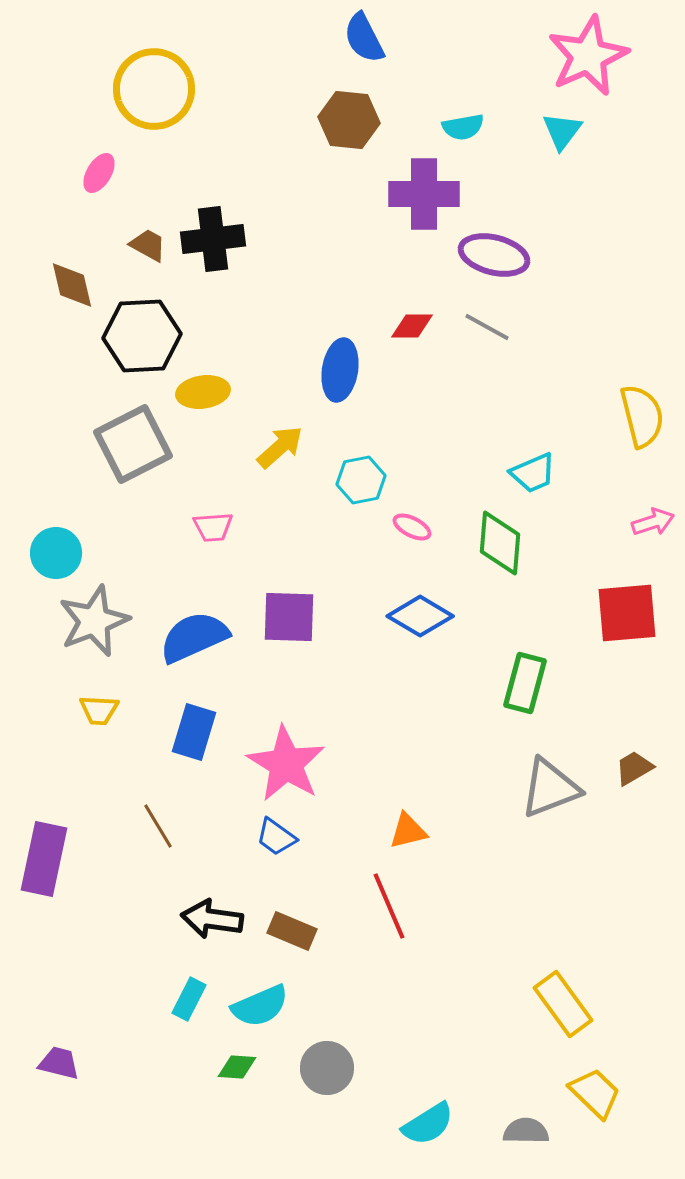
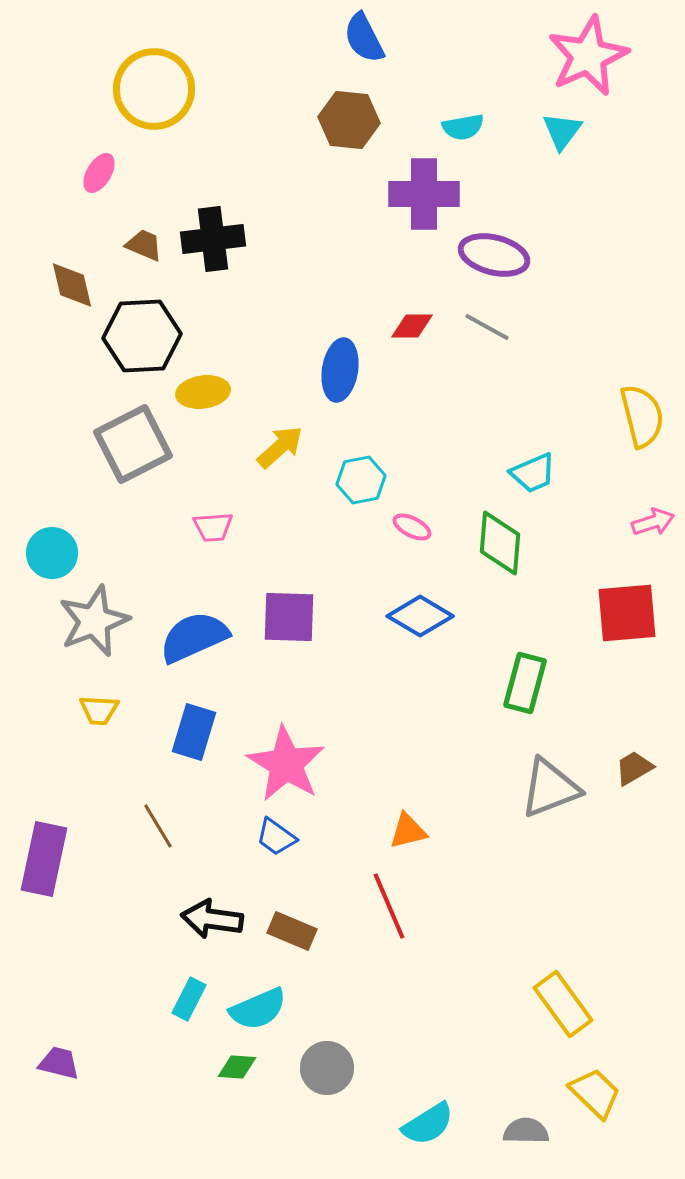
brown trapezoid at (148, 245): moved 4 px left; rotated 6 degrees counterclockwise
cyan circle at (56, 553): moved 4 px left
cyan semicircle at (260, 1006): moved 2 px left, 3 px down
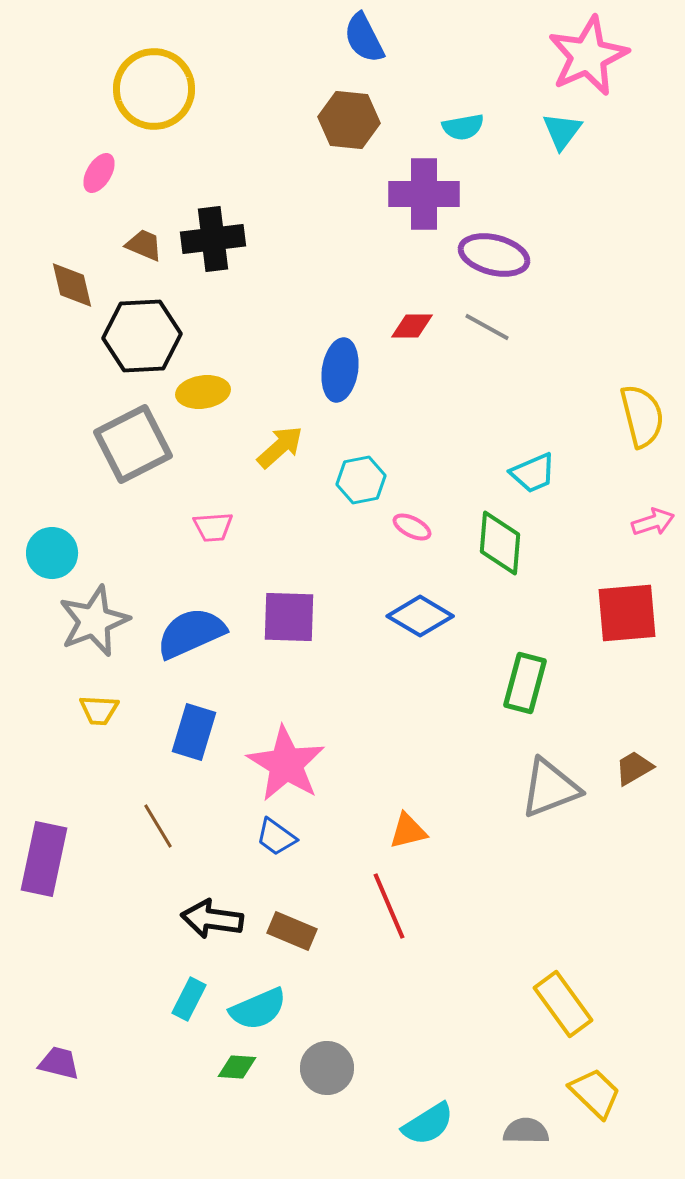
blue semicircle at (194, 637): moved 3 px left, 4 px up
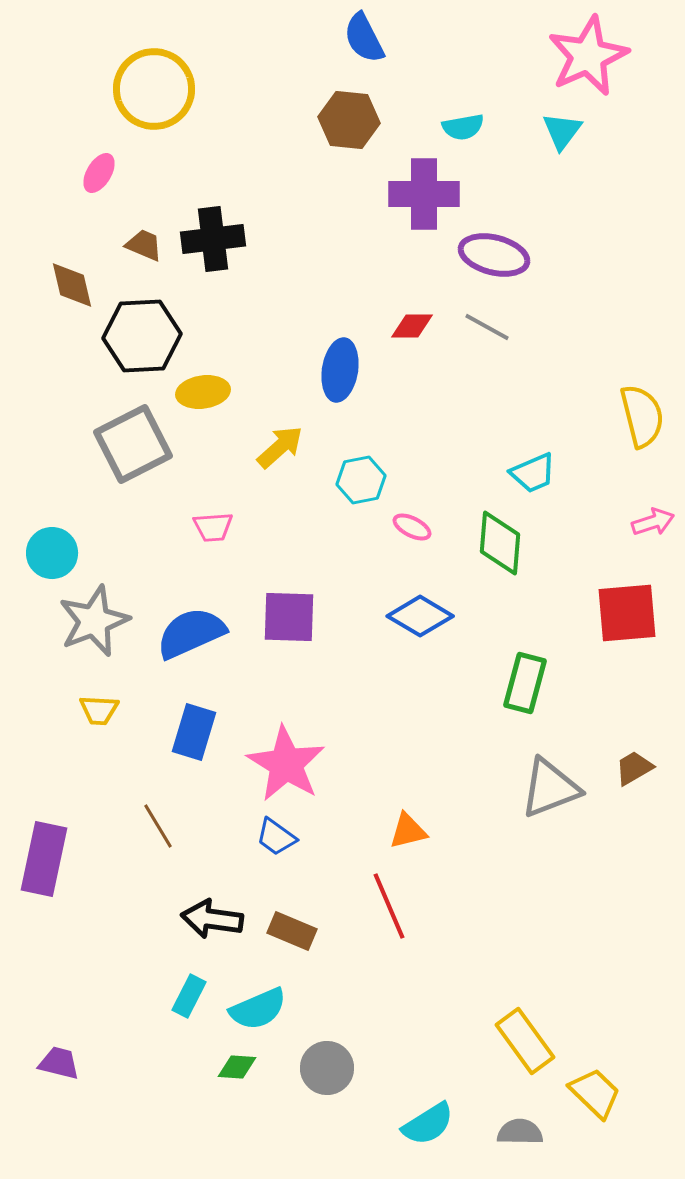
cyan rectangle at (189, 999): moved 3 px up
yellow rectangle at (563, 1004): moved 38 px left, 37 px down
gray semicircle at (526, 1131): moved 6 px left, 1 px down
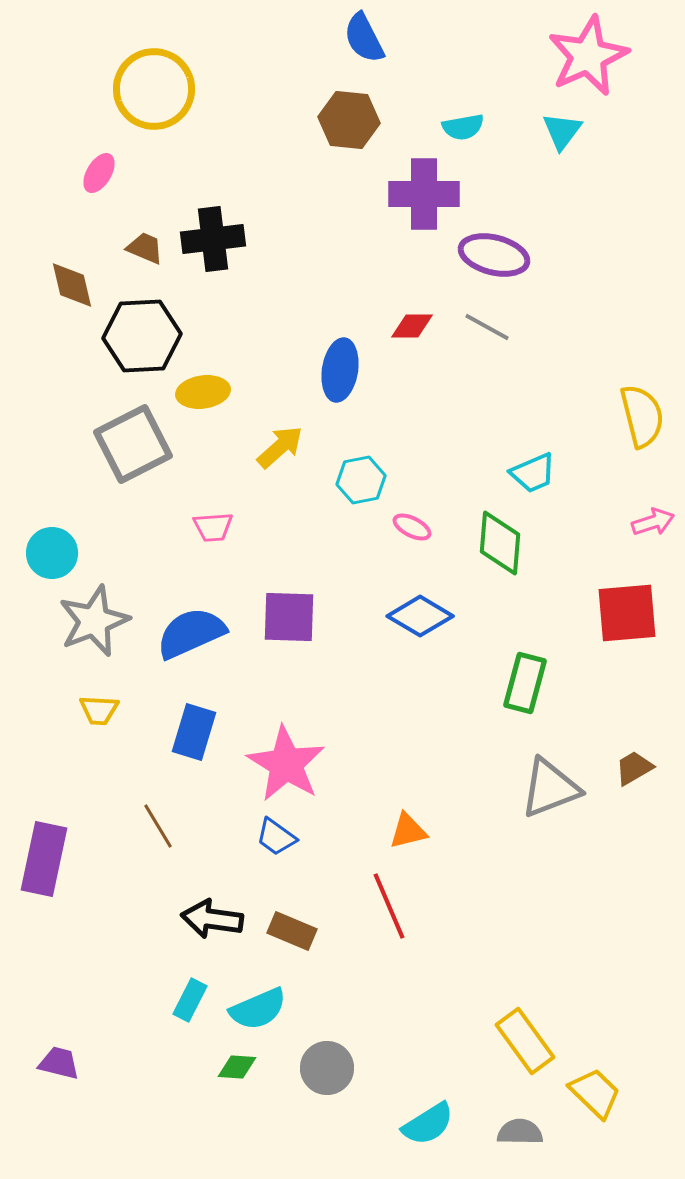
brown trapezoid at (144, 245): moved 1 px right, 3 px down
cyan rectangle at (189, 996): moved 1 px right, 4 px down
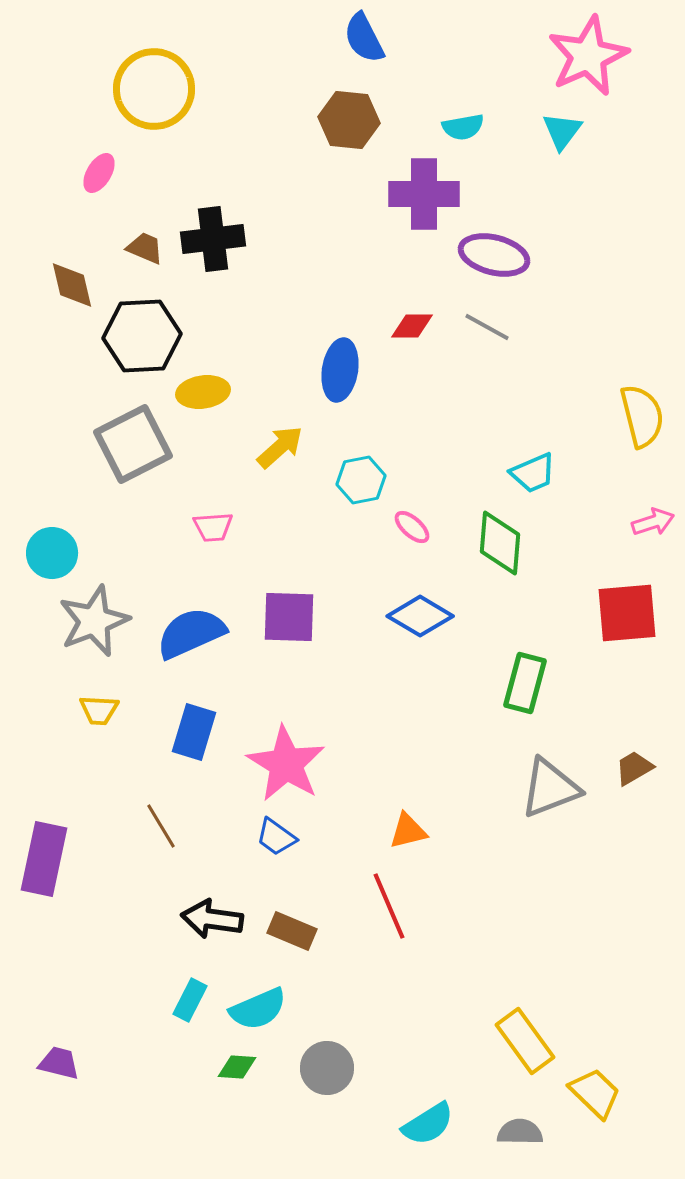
pink ellipse at (412, 527): rotated 15 degrees clockwise
brown line at (158, 826): moved 3 px right
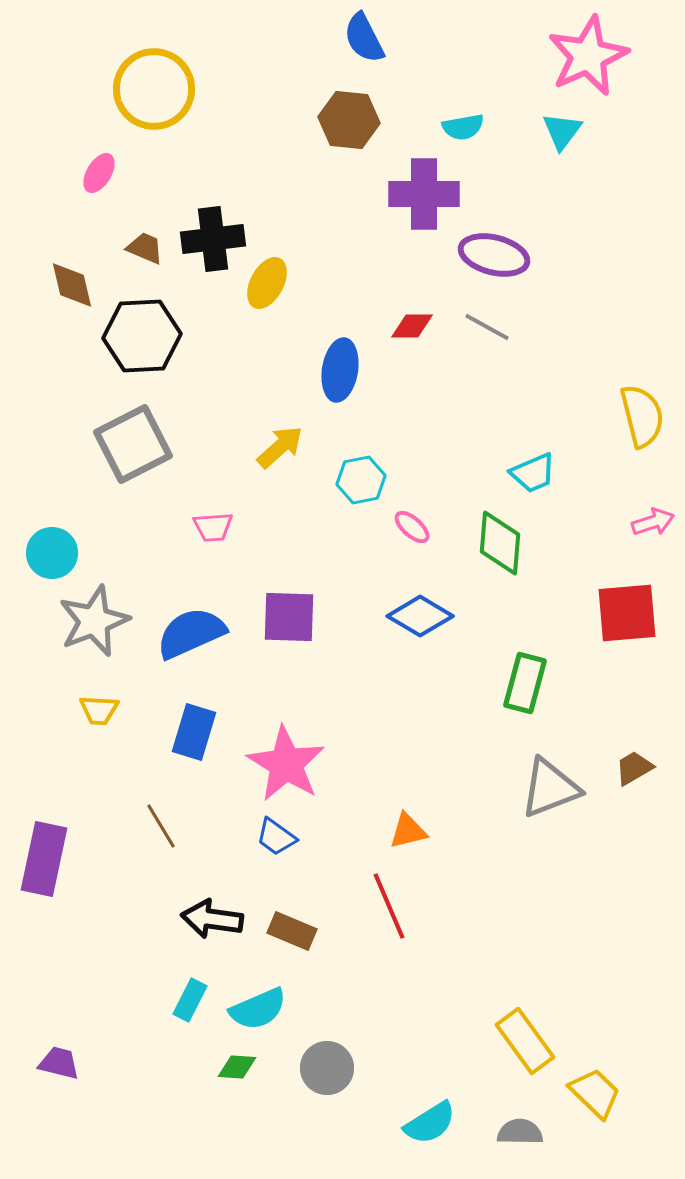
yellow ellipse at (203, 392): moved 64 px right, 109 px up; rotated 54 degrees counterclockwise
cyan semicircle at (428, 1124): moved 2 px right, 1 px up
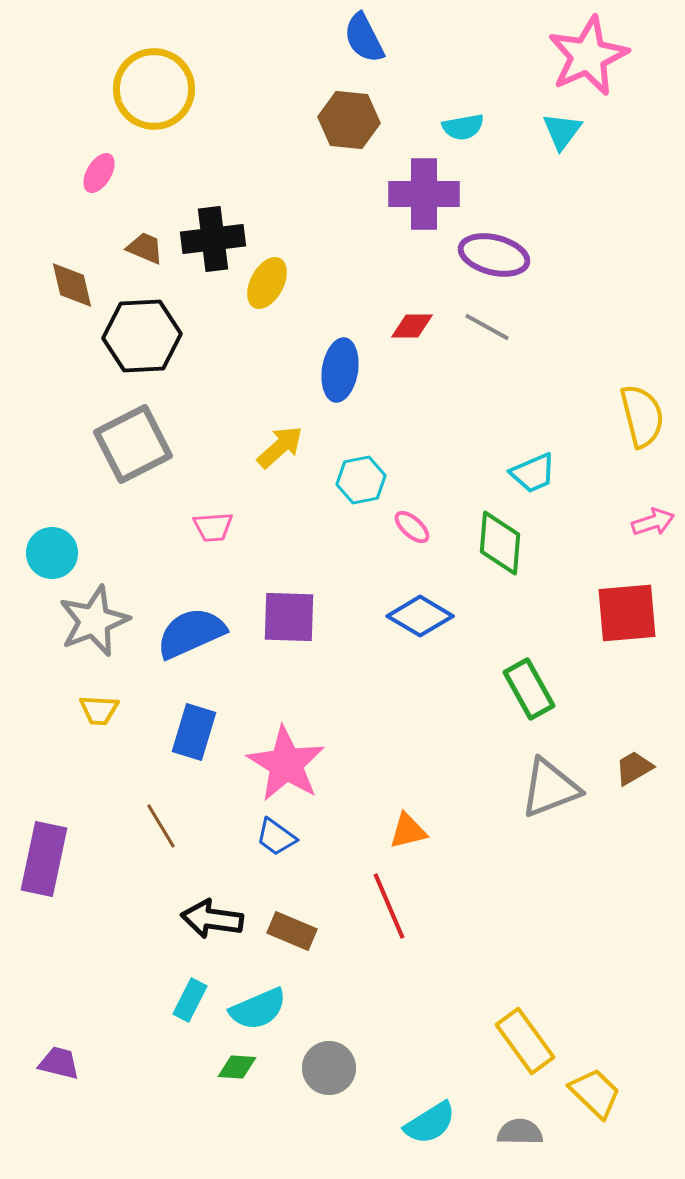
green rectangle at (525, 683): moved 4 px right, 6 px down; rotated 44 degrees counterclockwise
gray circle at (327, 1068): moved 2 px right
